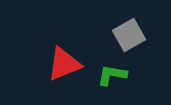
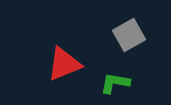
green L-shape: moved 3 px right, 8 px down
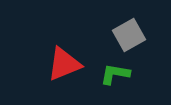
green L-shape: moved 9 px up
